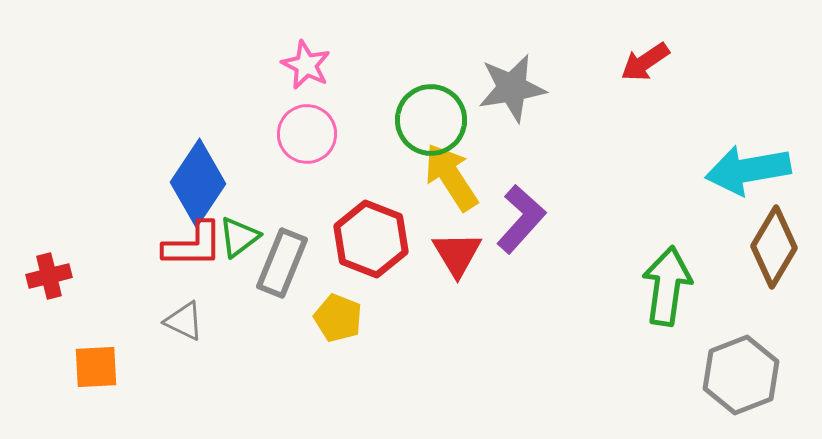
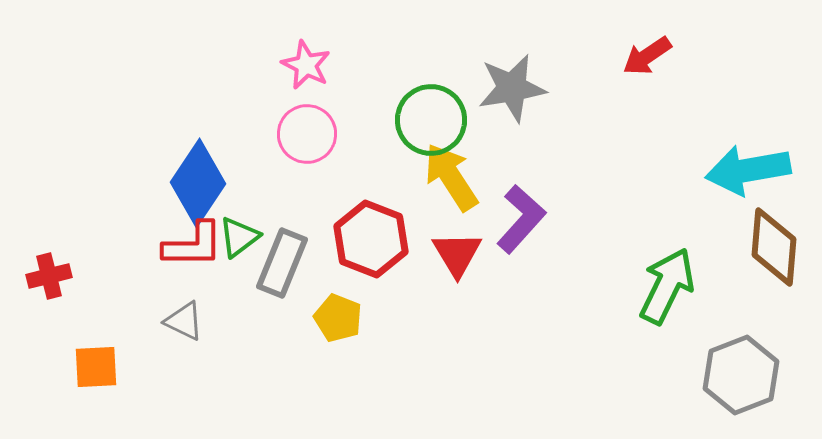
red arrow: moved 2 px right, 6 px up
brown diamond: rotated 26 degrees counterclockwise
green arrow: rotated 18 degrees clockwise
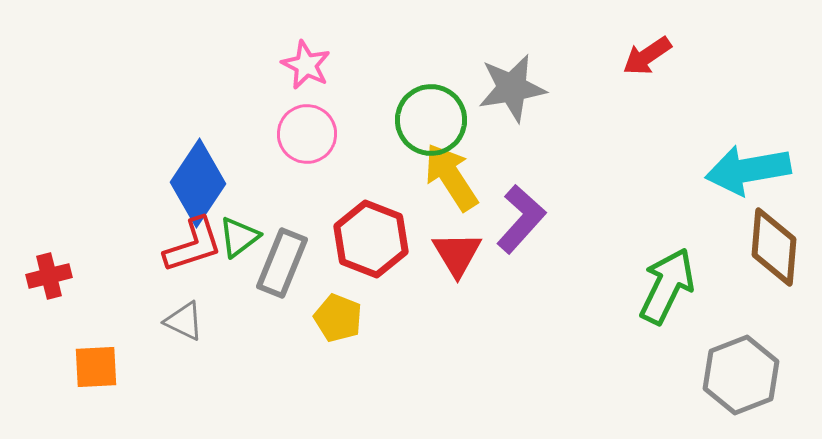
red L-shape: rotated 18 degrees counterclockwise
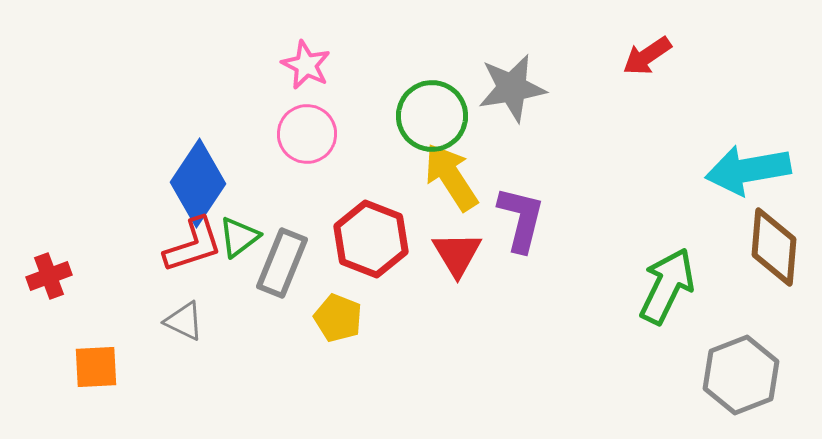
green circle: moved 1 px right, 4 px up
purple L-shape: rotated 28 degrees counterclockwise
red cross: rotated 6 degrees counterclockwise
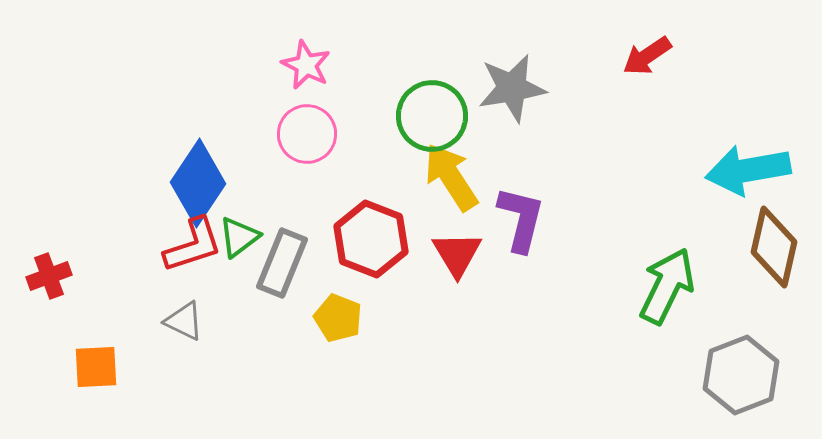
brown diamond: rotated 8 degrees clockwise
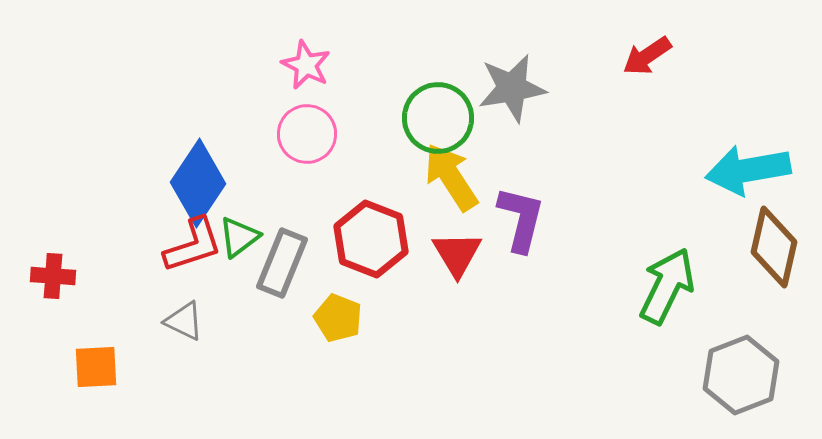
green circle: moved 6 px right, 2 px down
red cross: moved 4 px right; rotated 24 degrees clockwise
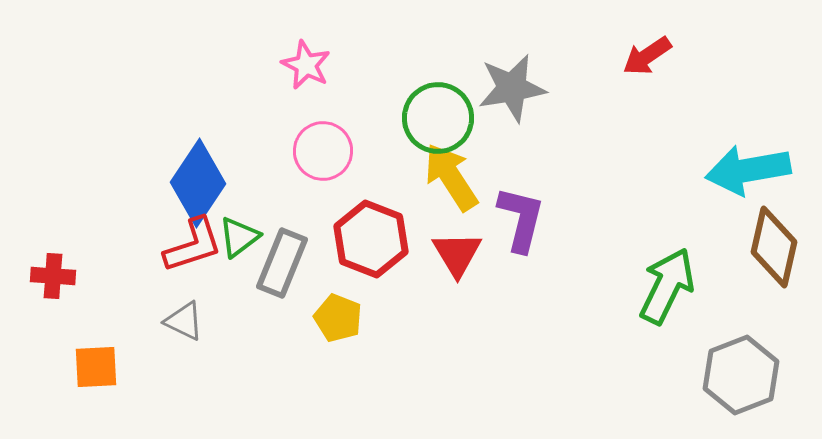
pink circle: moved 16 px right, 17 px down
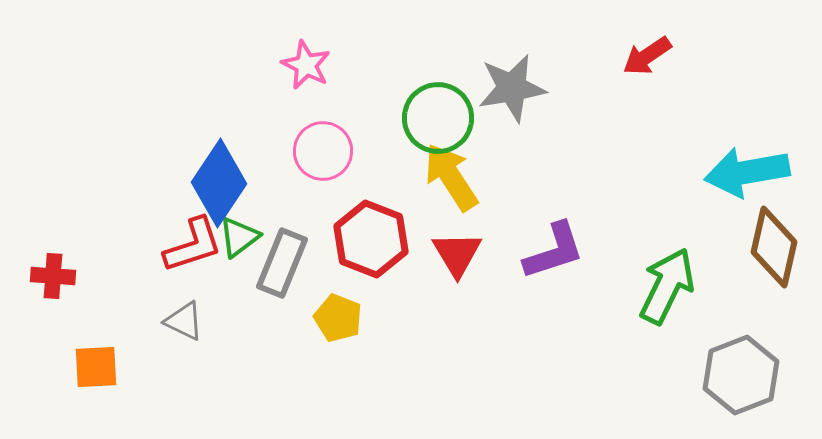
cyan arrow: moved 1 px left, 2 px down
blue diamond: moved 21 px right
purple L-shape: moved 33 px right, 32 px down; rotated 58 degrees clockwise
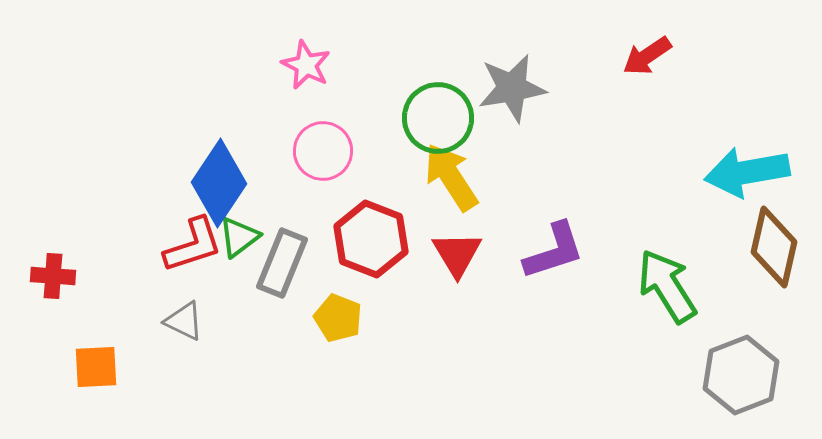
green arrow: rotated 58 degrees counterclockwise
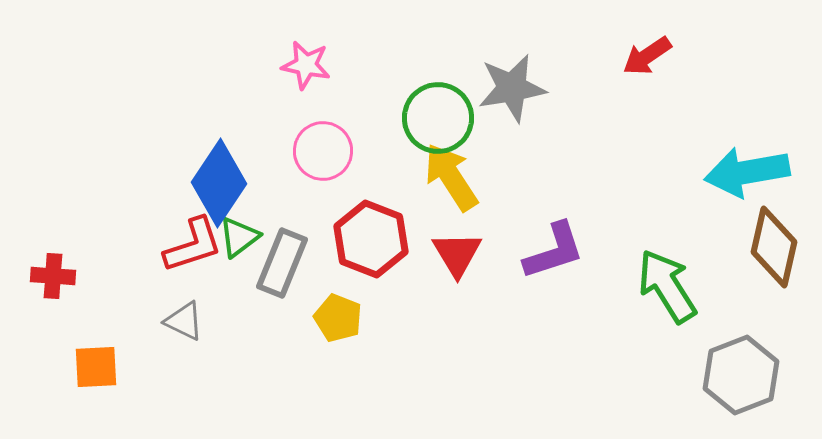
pink star: rotated 15 degrees counterclockwise
